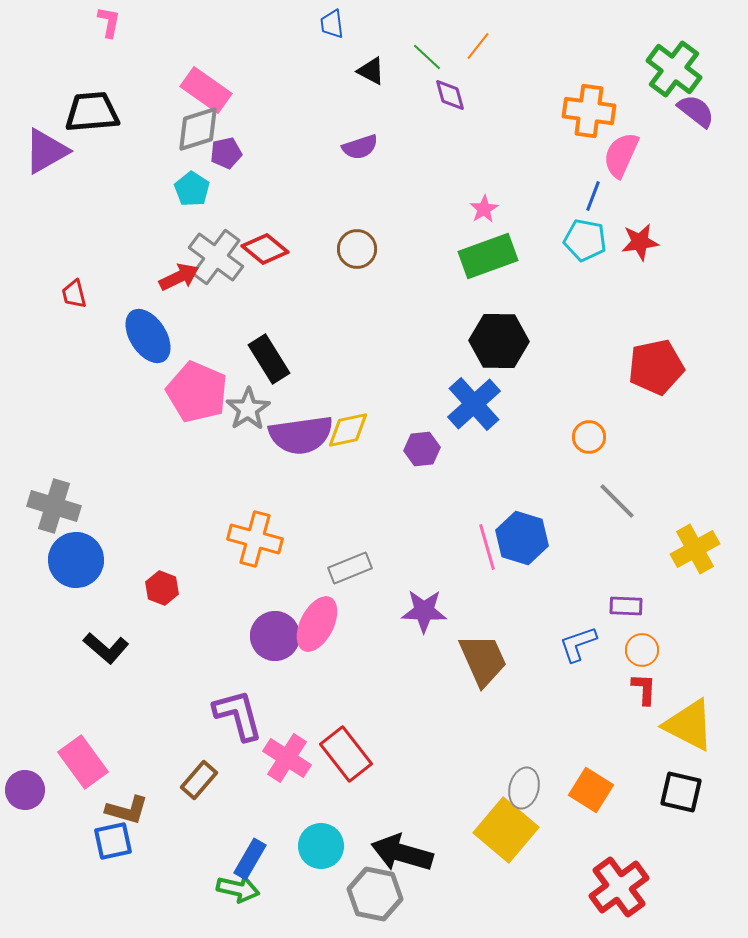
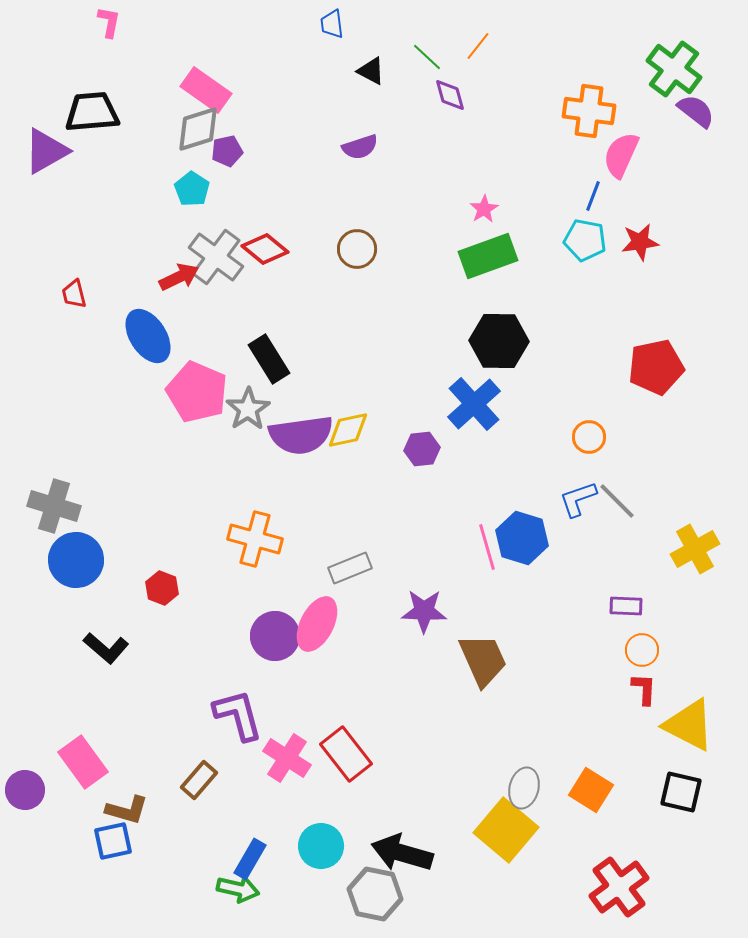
purple pentagon at (226, 153): moved 1 px right, 2 px up
blue L-shape at (578, 644): moved 145 px up
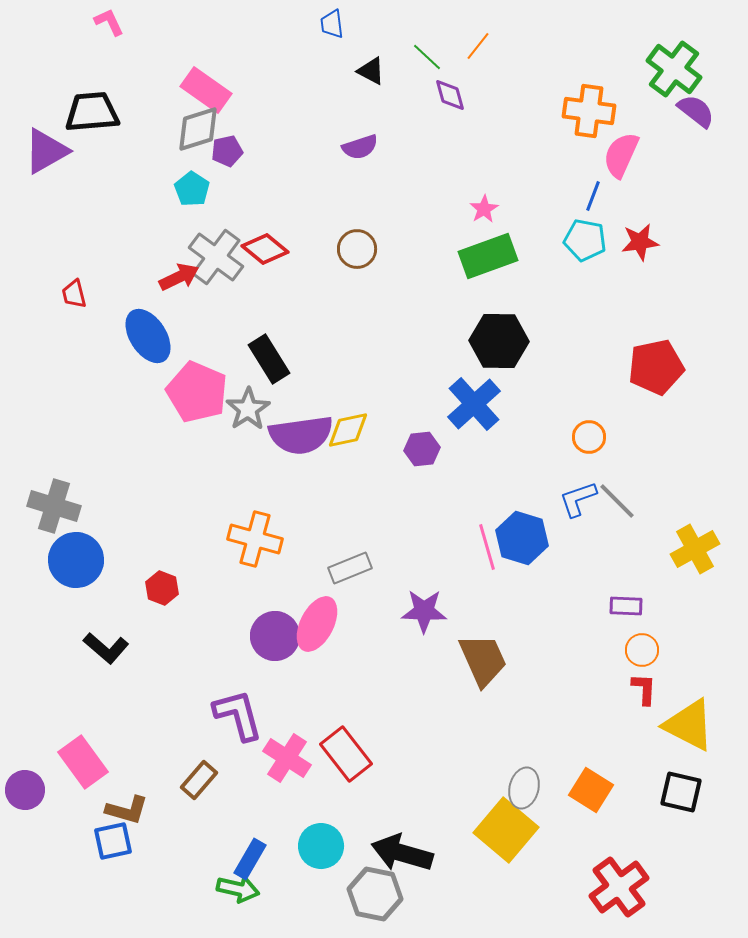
pink L-shape at (109, 22): rotated 36 degrees counterclockwise
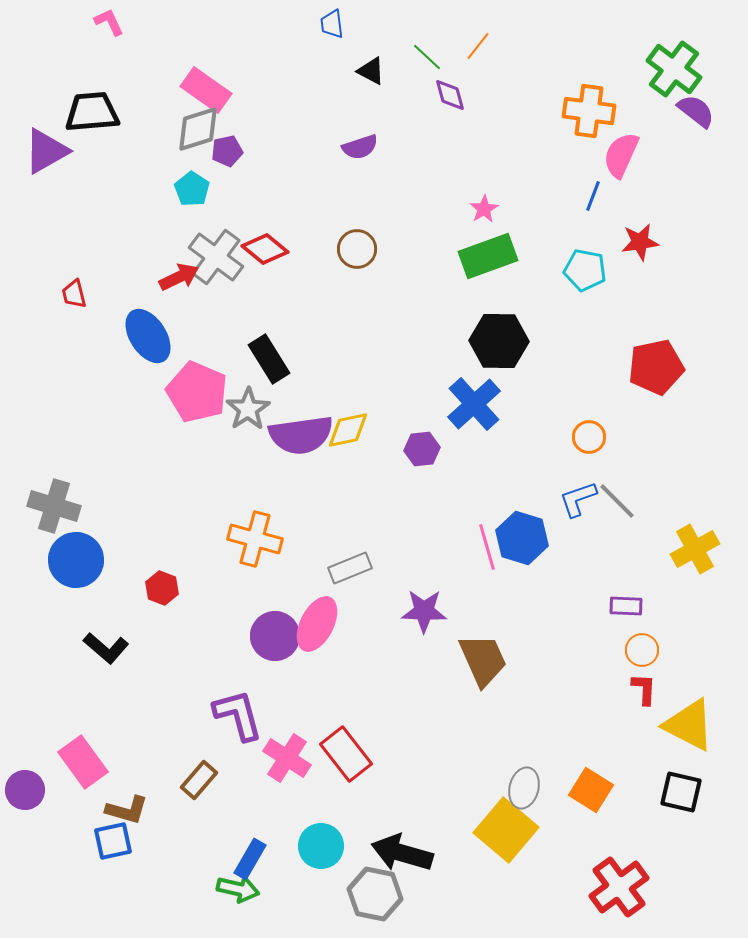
cyan pentagon at (585, 240): moved 30 px down
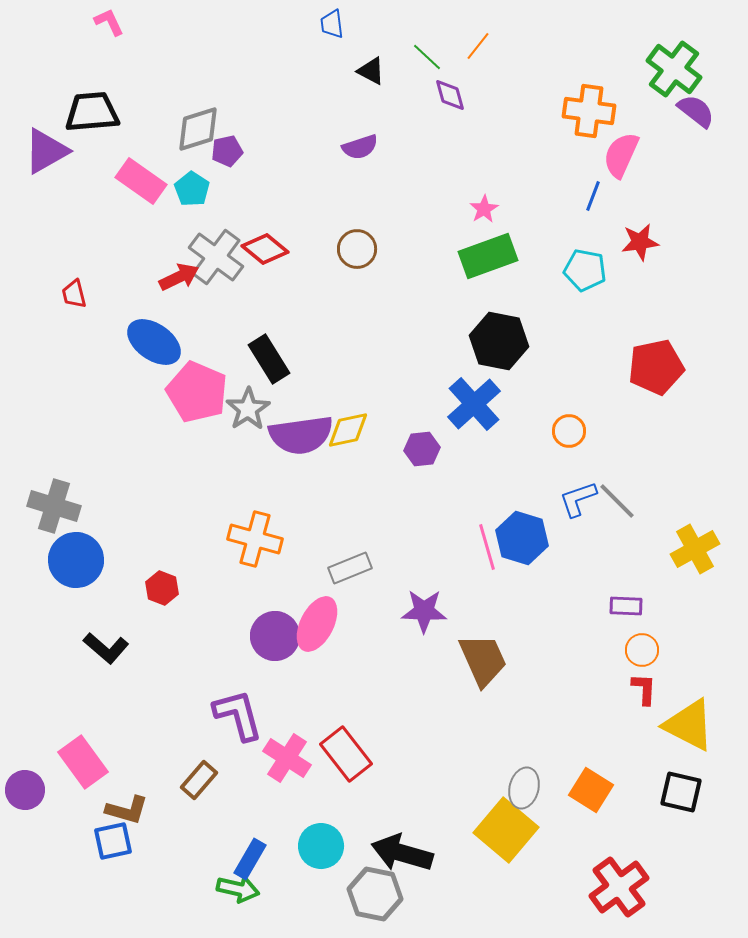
pink rectangle at (206, 90): moved 65 px left, 91 px down
blue ellipse at (148, 336): moved 6 px right, 6 px down; rotated 22 degrees counterclockwise
black hexagon at (499, 341): rotated 10 degrees clockwise
orange circle at (589, 437): moved 20 px left, 6 px up
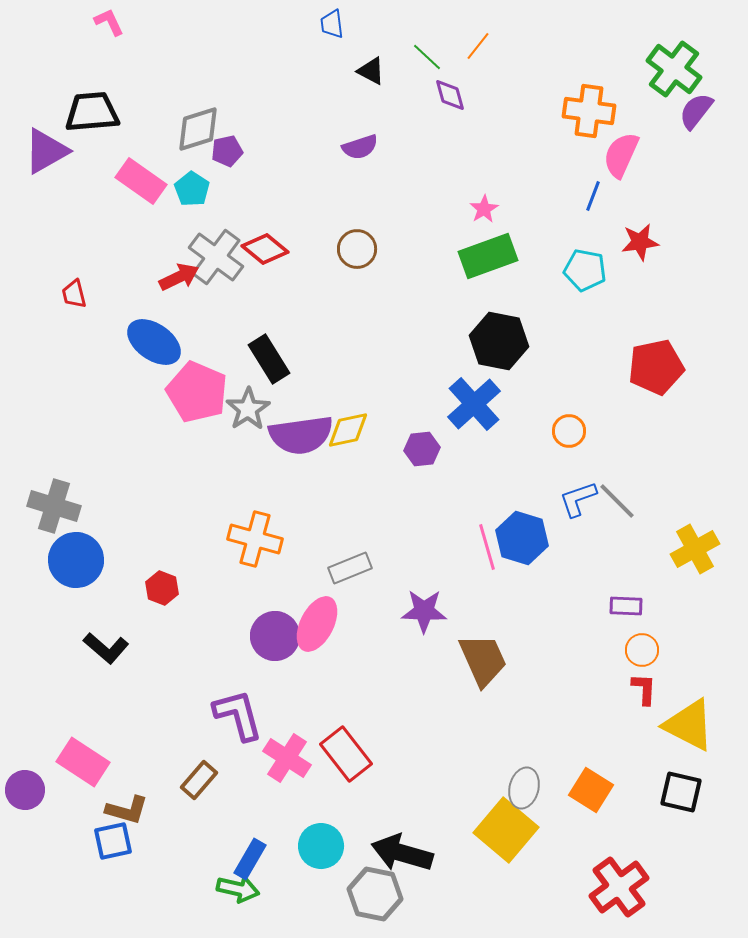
purple semicircle at (696, 111): rotated 90 degrees counterclockwise
pink rectangle at (83, 762): rotated 21 degrees counterclockwise
